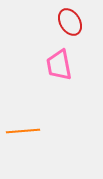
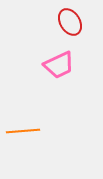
pink trapezoid: rotated 104 degrees counterclockwise
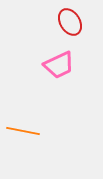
orange line: rotated 16 degrees clockwise
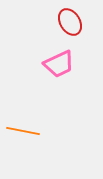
pink trapezoid: moved 1 px up
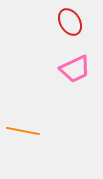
pink trapezoid: moved 16 px right, 5 px down
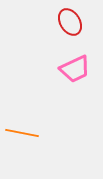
orange line: moved 1 px left, 2 px down
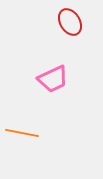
pink trapezoid: moved 22 px left, 10 px down
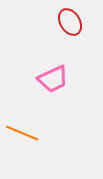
orange line: rotated 12 degrees clockwise
